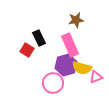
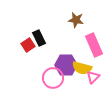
brown star: rotated 21 degrees clockwise
pink rectangle: moved 24 px right
red square: moved 1 px right, 5 px up; rotated 24 degrees clockwise
purple hexagon: rotated 15 degrees clockwise
pink triangle: moved 3 px left; rotated 24 degrees counterclockwise
pink circle: moved 5 px up
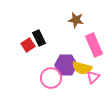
pink circle: moved 2 px left
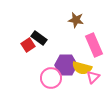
black rectangle: rotated 28 degrees counterclockwise
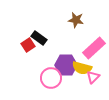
pink rectangle: moved 3 px down; rotated 70 degrees clockwise
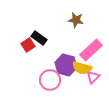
pink rectangle: moved 3 px left, 2 px down
purple hexagon: rotated 15 degrees clockwise
pink circle: moved 1 px left, 2 px down
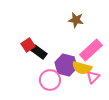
black rectangle: moved 14 px down
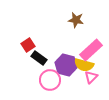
black rectangle: moved 6 px down
yellow semicircle: moved 2 px right, 3 px up
pink triangle: moved 2 px left
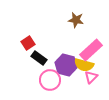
red square: moved 2 px up
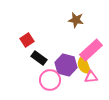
red square: moved 1 px left, 3 px up
yellow semicircle: rotated 54 degrees clockwise
pink triangle: rotated 40 degrees clockwise
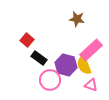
brown star: moved 1 px right, 1 px up
red square: rotated 16 degrees counterclockwise
pink triangle: moved 8 px down; rotated 24 degrees clockwise
